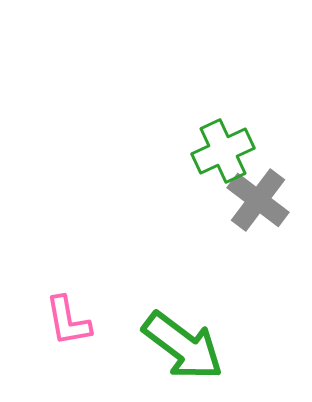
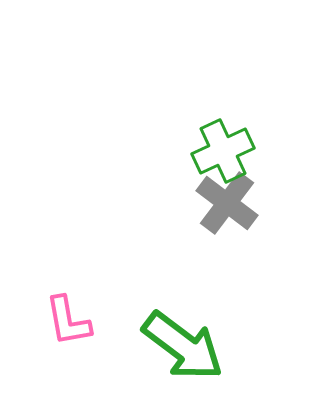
gray cross: moved 31 px left, 3 px down
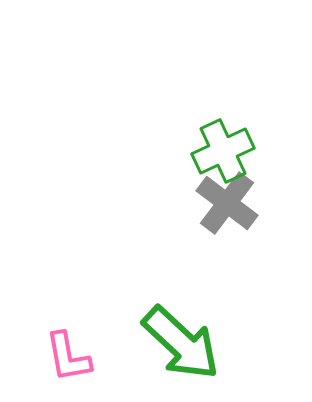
pink L-shape: moved 36 px down
green arrow: moved 2 px left, 3 px up; rotated 6 degrees clockwise
